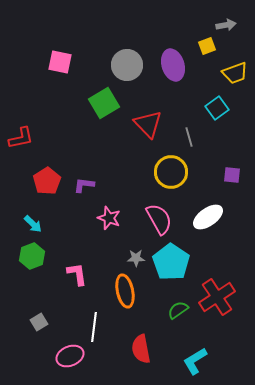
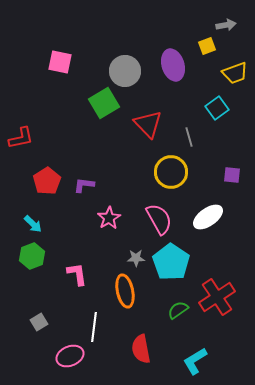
gray circle: moved 2 px left, 6 px down
pink star: rotated 20 degrees clockwise
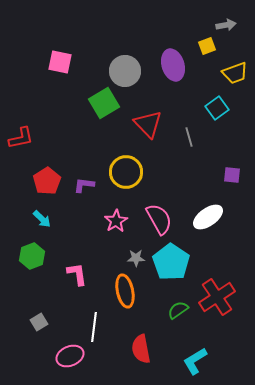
yellow circle: moved 45 px left
pink star: moved 7 px right, 3 px down
cyan arrow: moved 9 px right, 5 px up
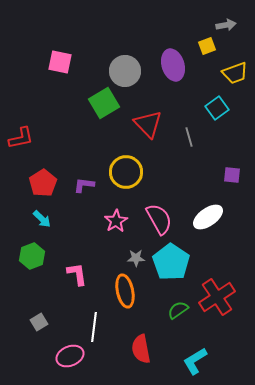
red pentagon: moved 4 px left, 2 px down
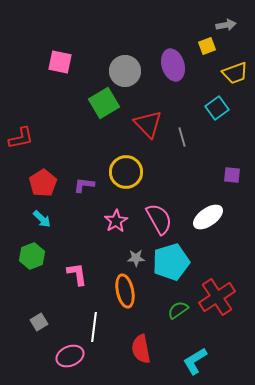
gray line: moved 7 px left
cyan pentagon: rotated 21 degrees clockwise
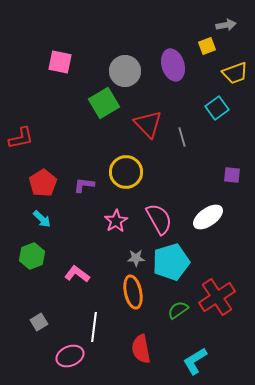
pink L-shape: rotated 45 degrees counterclockwise
orange ellipse: moved 8 px right, 1 px down
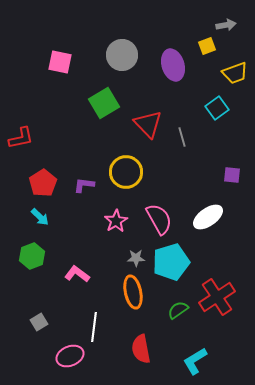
gray circle: moved 3 px left, 16 px up
cyan arrow: moved 2 px left, 2 px up
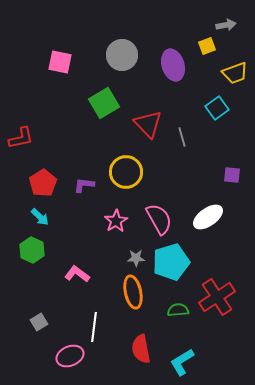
green hexagon: moved 6 px up; rotated 15 degrees counterclockwise
green semicircle: rotated 30 degrees clockwise
cyan L-shape: moved 13 px left, 1 px down
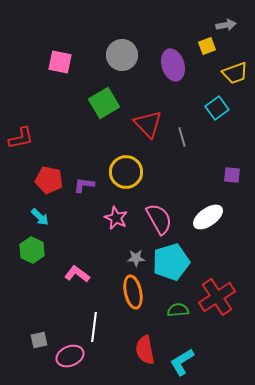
red pentagon: moved 6 px right, 3 px up; rotated 28 degrees counterclockwise
pink star: moved 3 px up; rotated 15 degrees counterclockwise
gray square: moved 18 px down; rotated 18 degrees clockwise
red semicircle: moved 4 px right, 1 px down
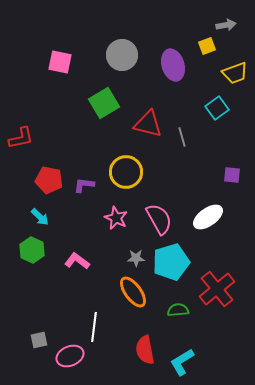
red triangle: rotated 32 degrees counterclockwise
pink L-shape: moved 13 px up
orange ellipse: rotated 24 degrees counterclockwise
red cross: moved 8 px up; rotated 6 degrees counterclockwise
